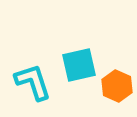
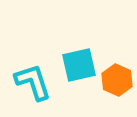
orange hexagon: moved 6 px up
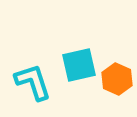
orange hexagon: moved 1 px up
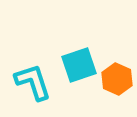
cyan square: rotated 6 degrees counterclockwise
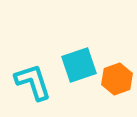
orange hexagon: rotated 16 degrees clockwise
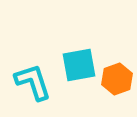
cyan square: rotated 9 degrees clockwise
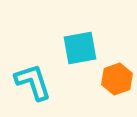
cyan square: moved 1 px right, 17 px up
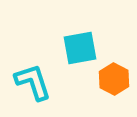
orange hexagon: moved 3 px left; rotated 12 degrees counterclockwise
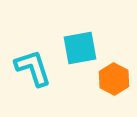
cyan L-shape: moved 14 px up
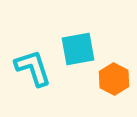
cyan square: moved 2 px left, 1 px down
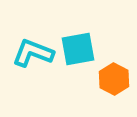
cyan L-shape: moved 15 px up; rotated 51 degrees counterclockwise
